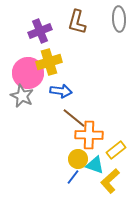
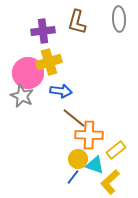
purple cross: moved 3 px right; rotated 15 degrees clockwise
yellow L-shape: moved 1 px down
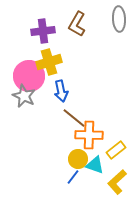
brown L-shape: moved 2 px down; rotated 15 degrees clockwise
pink circle: moved 1 px right, 3 px down
blue arrow: rotated 70 degrees clockwise
gray star: moved 2 px right
yellow L-shape: moved 7 px right
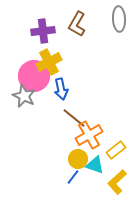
yellow cross: rotated 10 degrees counterclockwise
pink circle: moved 5 px right
blue arrow: moved 2 px up
orange cross: rotated 32 degrees counterclockwise
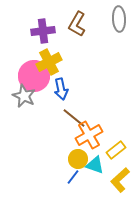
yellow L-shape: moved 3 px right, 2 px up
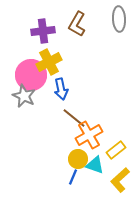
pink circle: moved 3 px left, 1 px up
blue line: rotated 14 degrees counterclockwise
